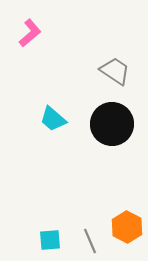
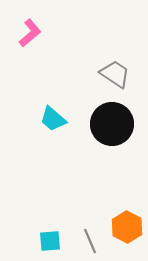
gray trapezoid: moved 3 px down
cyan square: moved 1 px down
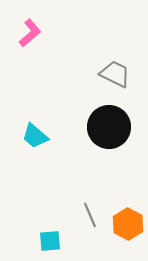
gray trapezoid: rotated 8 degrees counterclockwise
cyan trapezoid: moved 18 px left, 17 px down
black circle: moved 3 px left, 3 px down
orange hexagon: moved 1 px right, 3 px up
gray line: moved 26 px up
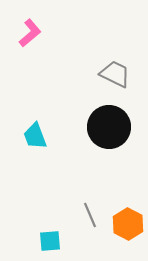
cyan trapezoid: rotated 28 degrees clockwise
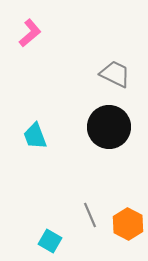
cyan square: rotated 35 degrees clockwise
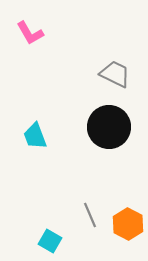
pink L-shape: rotated 100 degrees clockwise
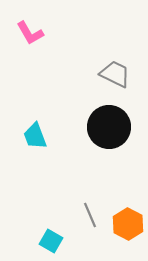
cyan square: moved 1 px right
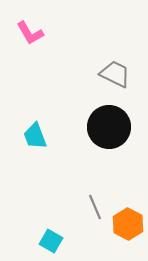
gray line: moved 5 px right, 8 px up
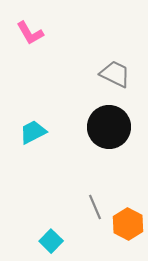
cyan trapezoid: moved 2 px left, 4 px up; rotated 84 degrees clockwise
cyan square: rotated 15 degrees clockwise
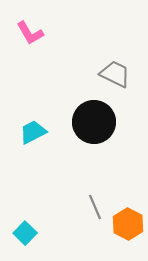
black circle: moved 15 px left, 5 px up
cyan square: moved 26 px left, 8 px up
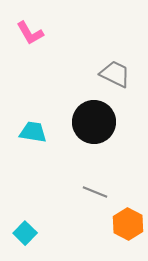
cyan trapezoid: rotated 36 degrees clockwise
gray line: moved 15 px up; rotated 45 degrees counterclockwise
